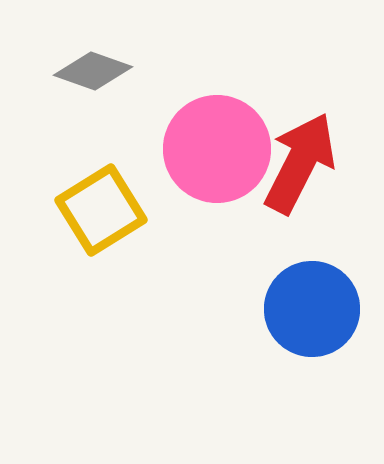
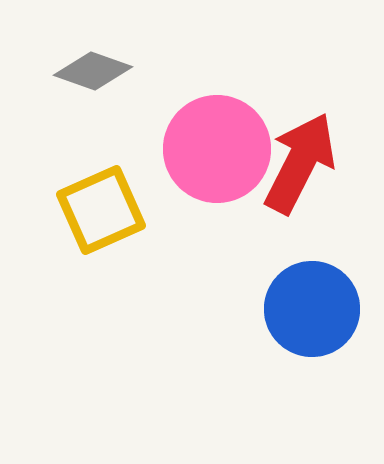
yellow square: rotated 8 degrees clockwise
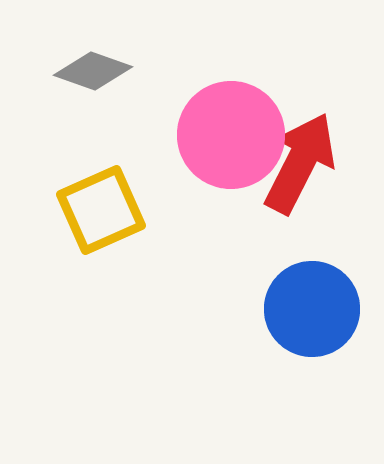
pink circle: moved 14 px right, 14 px up
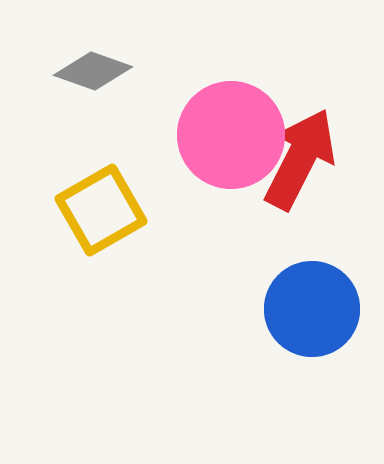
red arrow: moved 4 px up
yellow square: rotated 6 degrees counterclockwise
